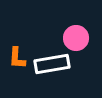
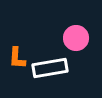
white rectangle: moved 2 px left, 4 px down
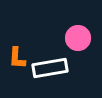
pink circle: moved 2 px right
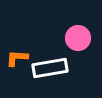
orange L-shape: rotated 90 degrees clockwise
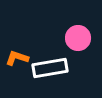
orange L-shape: rotated 15 degrees clockwise
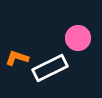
white rectangle: rotated 16 degrees counterclockwise
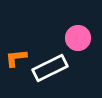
orange L-shape: moved 1 px left; rotated 25 degrees counterclockwise
